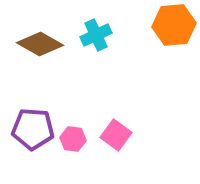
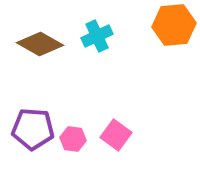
cyan cross: moved 1 px right, 1 px down
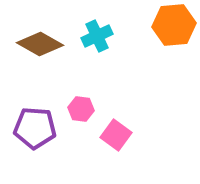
purple pentagon: moved 2 px right, 1 px up
pink hexagon: moved 8 px right, 30 px up
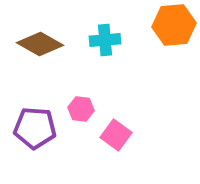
cyan cross: moved 8 px right, 4 px down; rotated 20 degrees clockwise
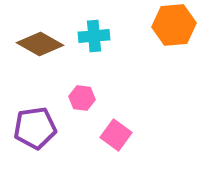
cyan cross: moved 11 px left, 4 px up
pink hexagon: moved 1 px right, 11 px up
purple pentagon: rotated 12 degrees counterclockwise
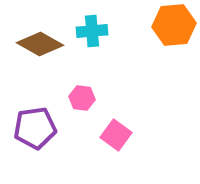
cyan cross: moved 2 px left, 5 px up
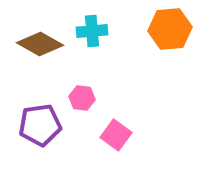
orange hexagon: moved 4 px left, 4 px down
purple pentagon: moved 5 px right, 3 px up
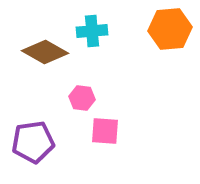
brown diamond: moved 5 px right, 8 px down
purple pentagon: moved 7 px left, 17 px down
pink square: moved 11 px left, 4 px up; rotated 32 degrees counterclockwise
